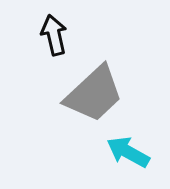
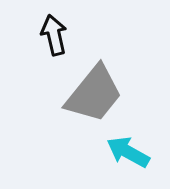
gray trapezoid: rotated 8 degrees counterclockwise
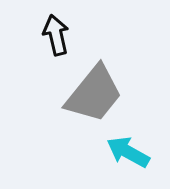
black arrow: moved 2 px right
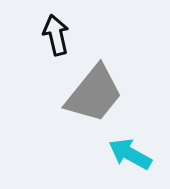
cyan arrow: moved 2 px right, 2 px down
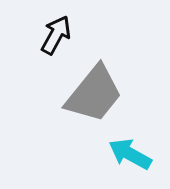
black arrow: rotated 42 degrees clockwise
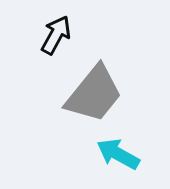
cyan arrow: moved 12 px left
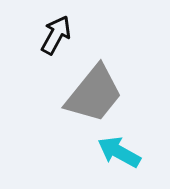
cyan arrow: moved 1 px right, 2 px up
